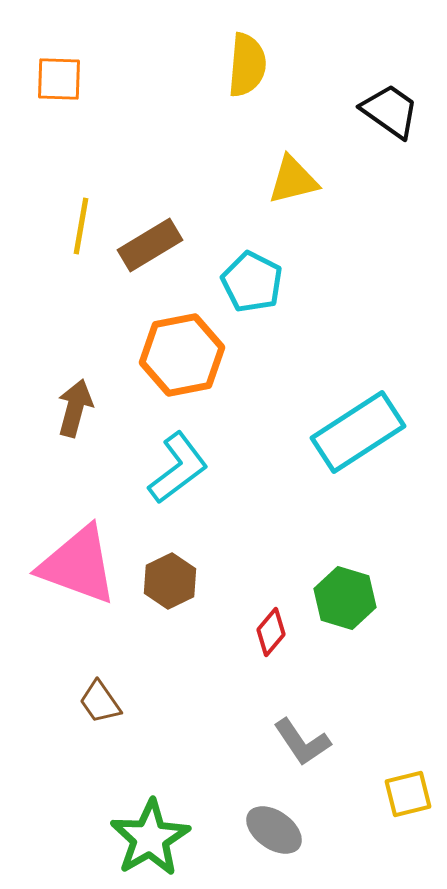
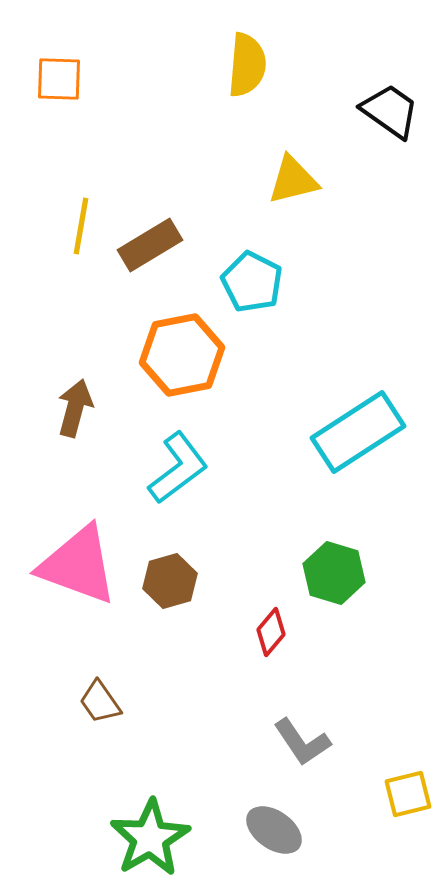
brown hexagon: rotated 10 degrees clockwise
green hexagon: moved 11 px left, 25 px up
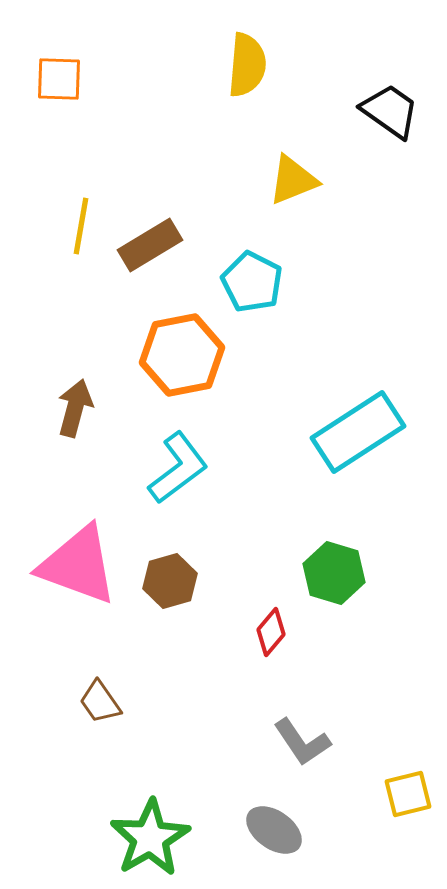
yellow triangle: rotated 8 degrees counterclockwise
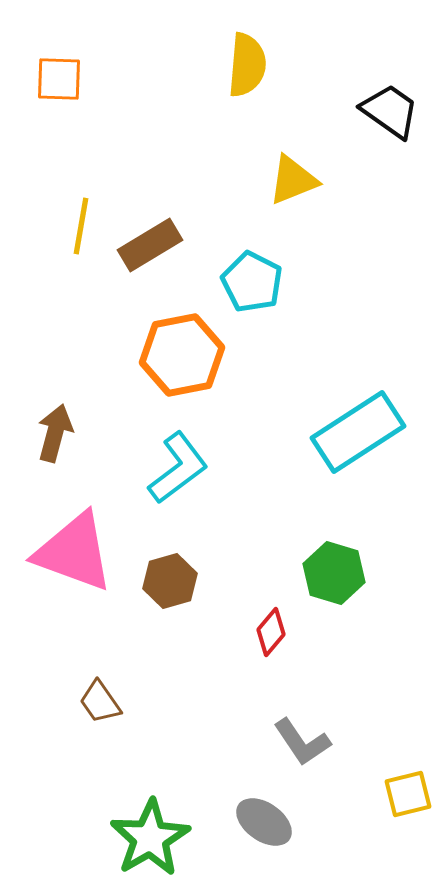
brown arrow: moved 20 px left, 25 px down
pink triangle: moved 4 px left, 13 px up
gray ellipse: moved 10 px left, 8 px up
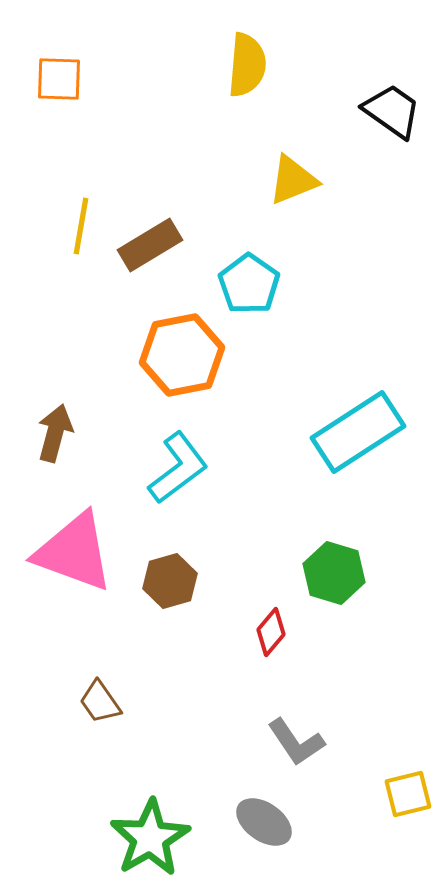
black trapezoid: moved 2 px right
cyan pentagon: moved 3 px left, 2 px down; rotated 8 degrees clockwise
gray L-shape: moved 6 px left
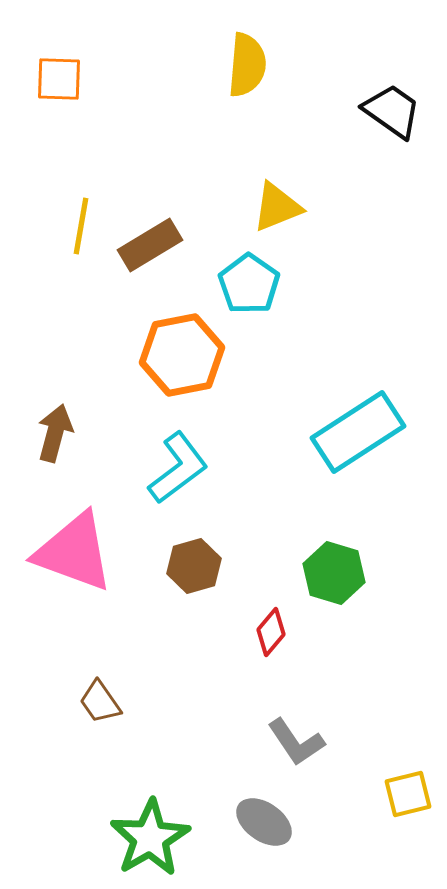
yellow triangle: moved 16 px left, 27 px down
brown hexagon: moved 24 px right, 15 px up
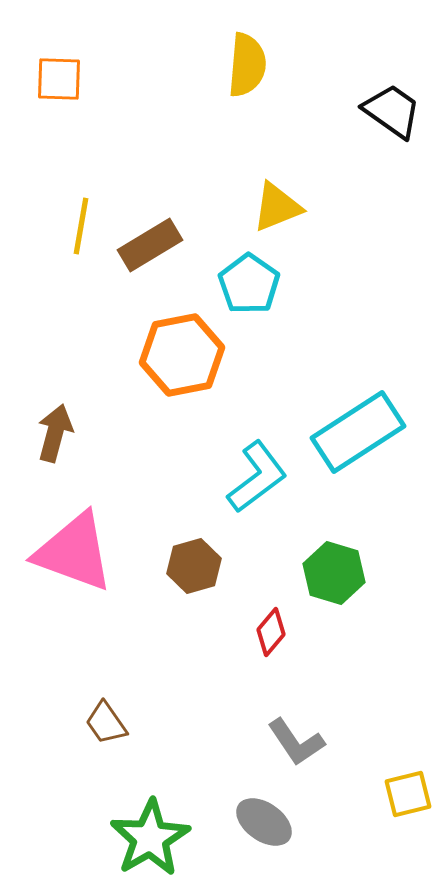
cyan L-shape: moved 79 px right, 9 px down
brown trapezoid: moved 6 px right, 21 px down
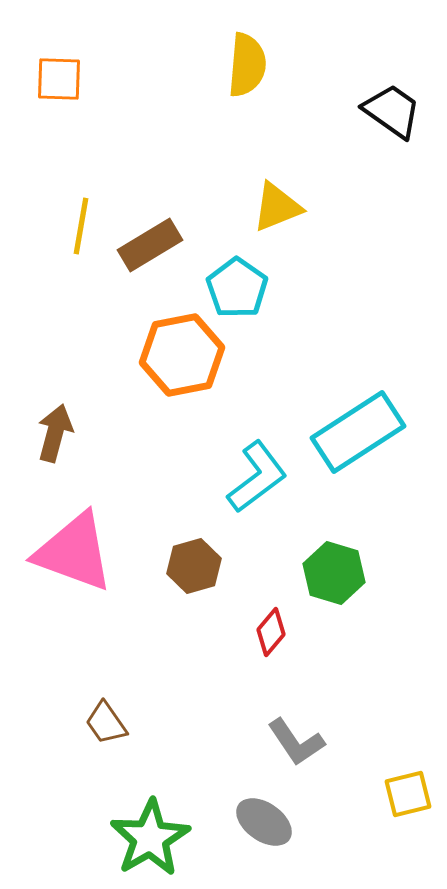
cyan pentagon: moved 12 px left, 4 px down
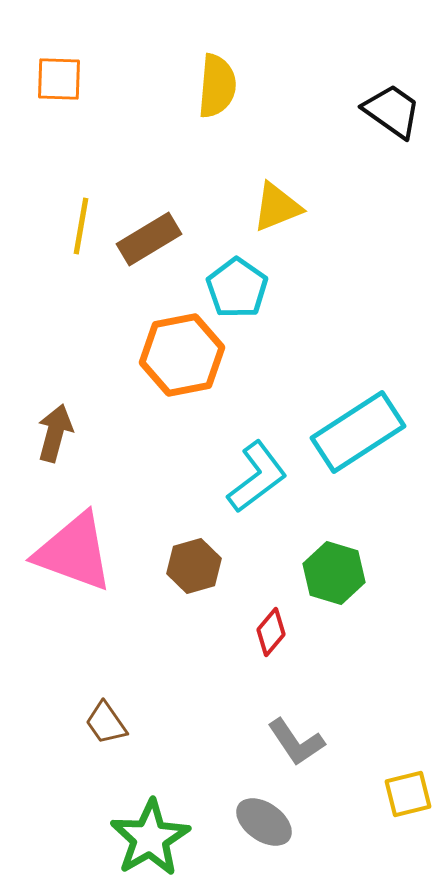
yellow semicircle: moved 30 px left, 21 px down
brown rectangle: moved 1 px left, 6 px up
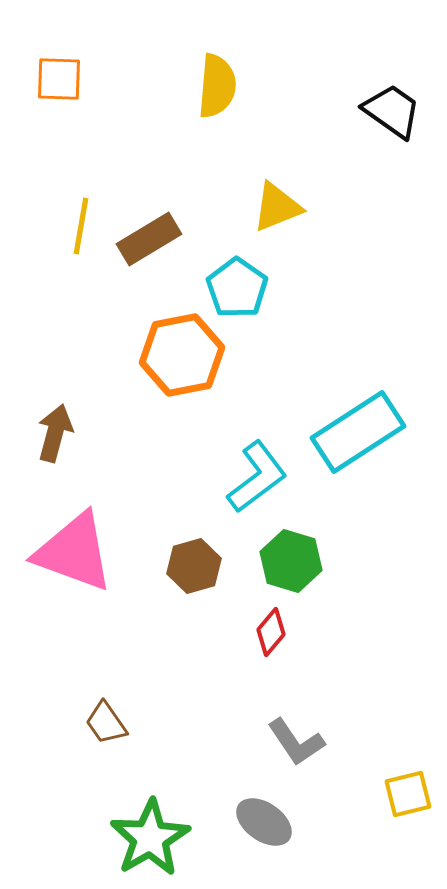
green hexagon: moved 43 px left, 12 px up
